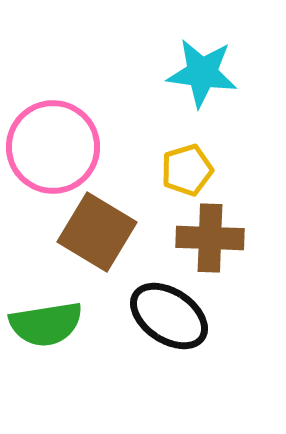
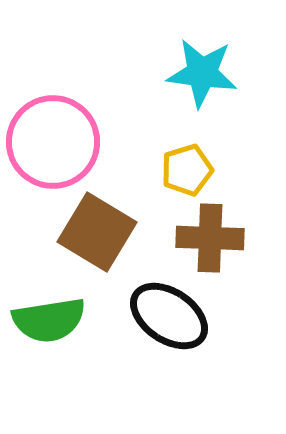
pink circle: moved 5 px up
green semicircle: moved 3 px right, 4 px up
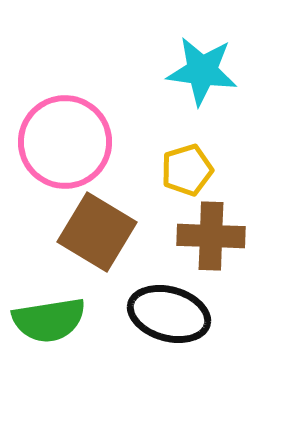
cyan star: moved 2 px up
pink circle: moved 12 px right
brown cross: moved 1 px right, 2 px up
black ellipse: moved 2 px up; rotated 18 degrees counterclockwise
